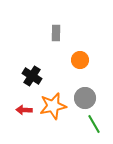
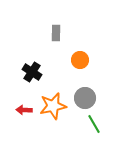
black cross: moved 4 px up
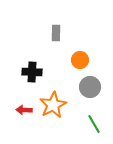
black cross: rotated 30 degrees counterclockwise
gray circle: moved 5 px right, 11 px up
orange star: moved 1 px up; rotated 16 degrees counterclockwise
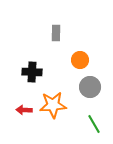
orange star: rotated 24 degrees clockwise
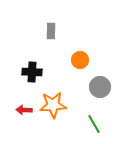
gray rectangle: moved 5 px left, 2 px up
gray circle: moved 10 px right
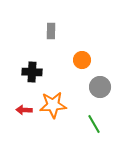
orange circle: moved 2 px right
